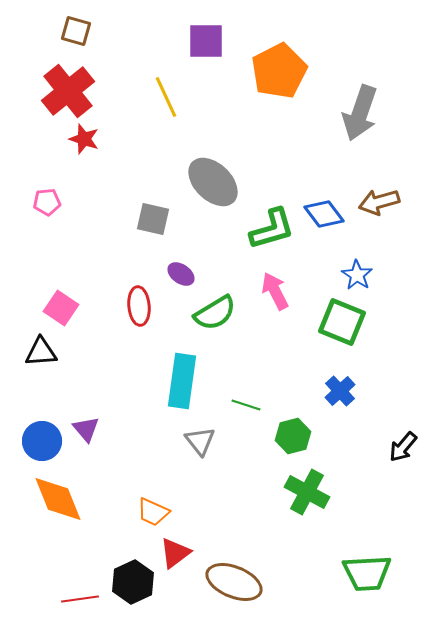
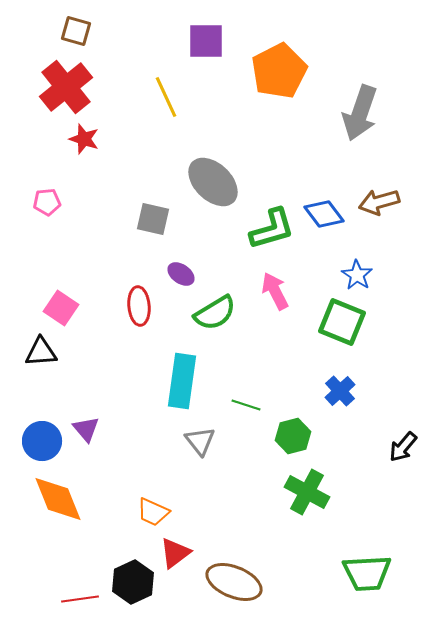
red cross: moved 2 px left, 4 px up
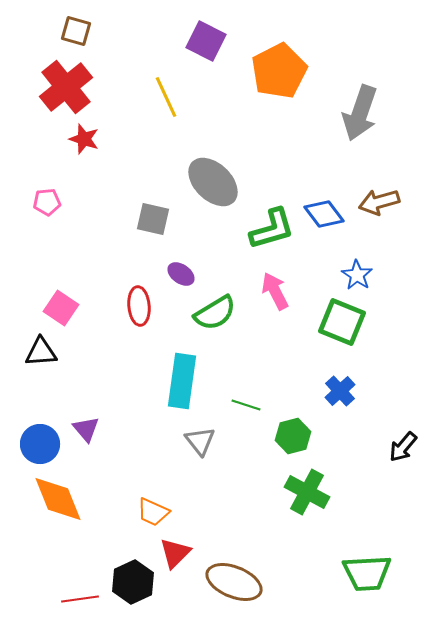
purple square: rotated 27 degrees clockwise
blue circle: moved 2 px left, 3 px down
red triangle: rotated 8 degrees counterclockwise
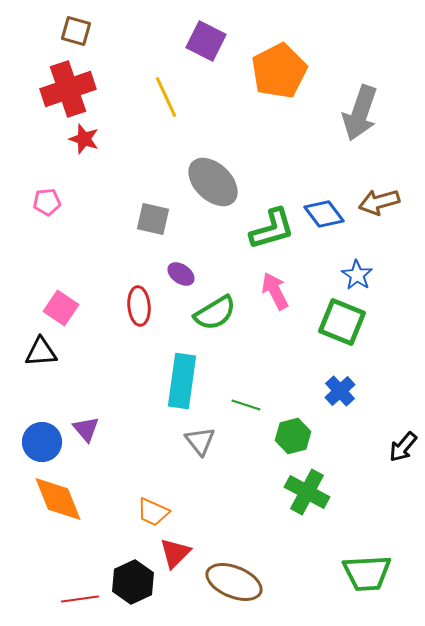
red cross: moved 2 px right, 2 px down; rotated 20 degrees clockwise
blue circle: moved 2 px right, 2 px up
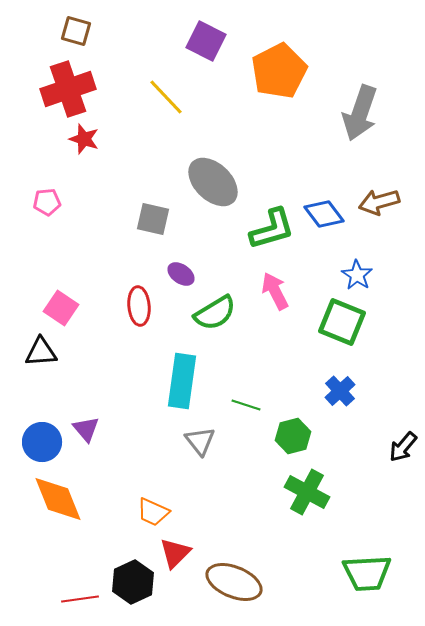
yellow line: rotated 18 degrees counterclockwise
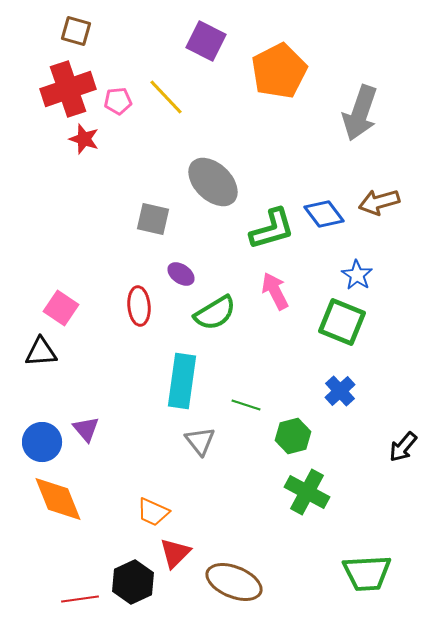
pink pentagon: moved 71 px right, 101 px up
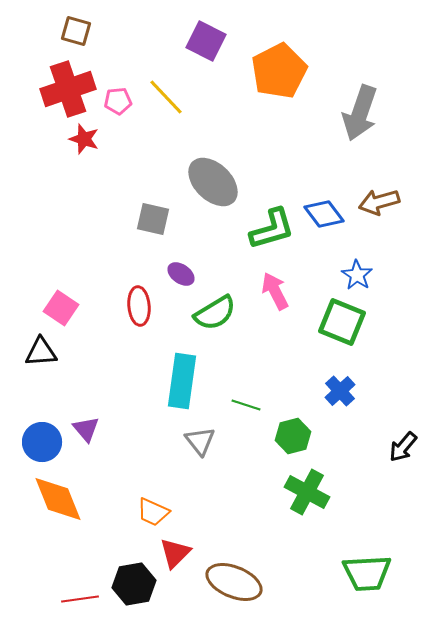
black hexagon: moved 1 px right, 2 px down; rotated 15 degrees clockwise
